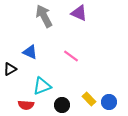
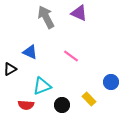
gray arrow: moved 2 px right, 1 px down
blue circle: moved 2 px right, 20 px up
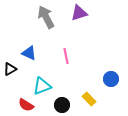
purple triangle: rotated 42 degrees counterclockwise
blue triangle: moved 1 px left, 1 px down
pink line: moved 5 px left; rotated 42 degrees clockwise
blue circle: moved 3 px up
red semicircle: rotated 28 degrees clockwise
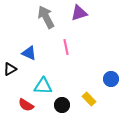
pink line: moved 9 px up
cyan triangle: moved 1 px right; rotated 24 degrees clockwise
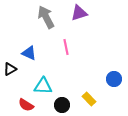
blue circle: moved 3 px right
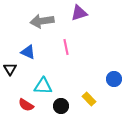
gray arrow: moved 4 px left, 4 px down; rotated 70 degrees counterclockwise
blue triangle: moved 1 px left, 1 px up
black triangle: rotated 32 degrees counterclockwise
black circle: moved 1 px left, 1 px down
